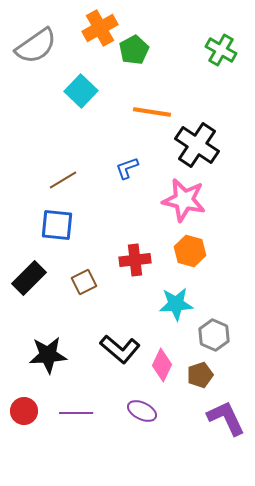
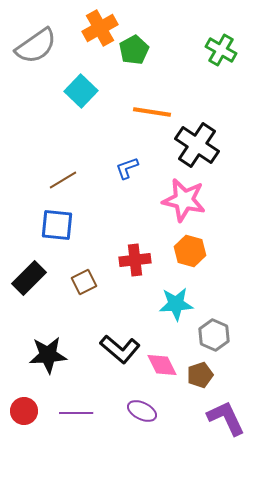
pink diamond: rotated 52 degrees counterclockwise
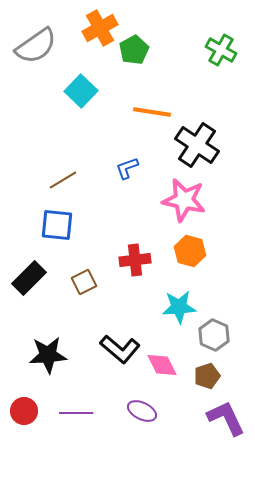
cyan star: moved 3 px right, 3 px down
brown pentagon: moved 7 px right, 1 px down
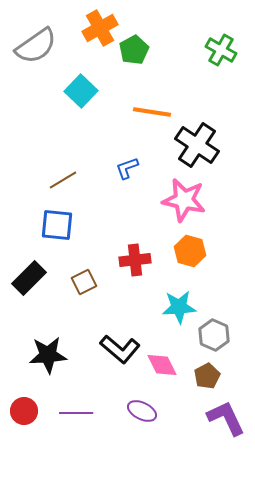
brown pentagon: rotated 10 degrees counterclockwise
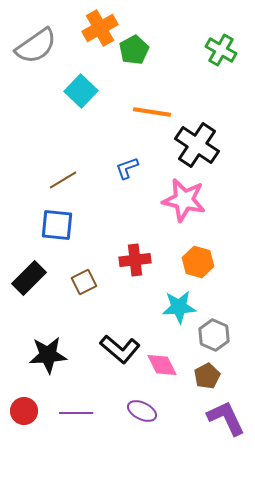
orange hexagon: moved 8 px right, 11 px down
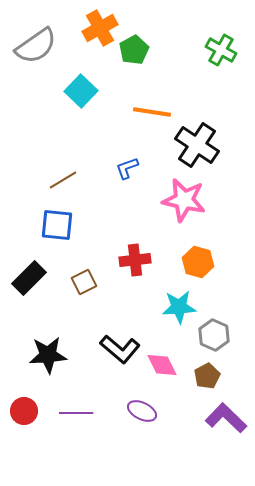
purple L-shape: rotated 21 degrees counterclockwise
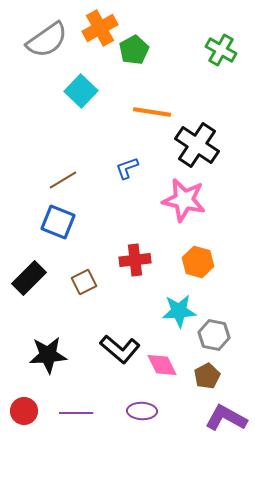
gray semicircle: moved 11 px right, 6 px up
blue square: moved 1 px right, 3 px up; rotated 16 degrees clockwise
cyan star: moved 4 px down
gray hexagon: rotated 12 degrees counterclockwise
purple ellipse: rotated 24 degrees counterclockwise
purple L-shape: rotated 15 degrees counterclockwise
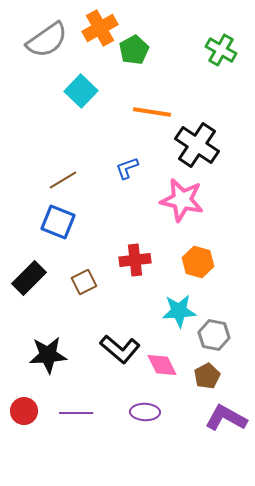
pink star: moved 2 px left
purple ellipse: moved 3 px right, 1 px down
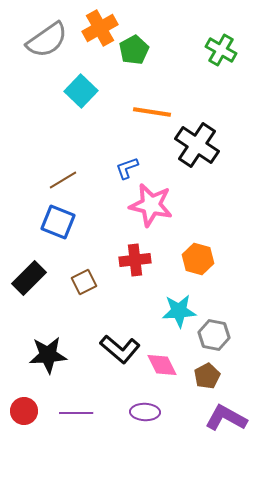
pink star: moved 31 px left, 5 px down
orange hexagon: moved 3 px up
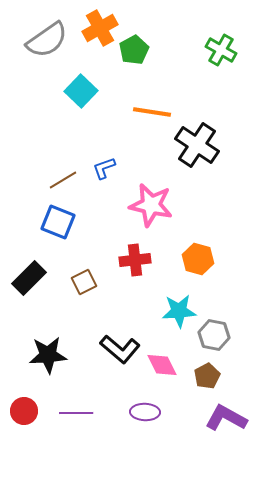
blue L-shape: moved 23 px left
